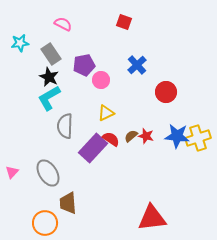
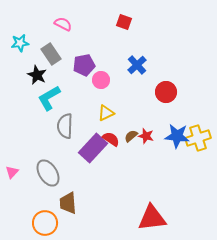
black star: moved 12 px left, 2 px up
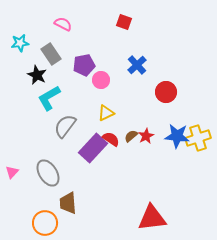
gray semicircle: rotated 35 degrees clockwise
red star: rotated 28 degrees clockwise
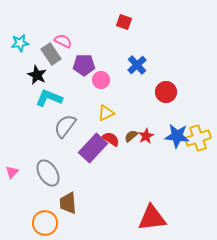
pink semicircle: moved 17 px down
purple pentagon: rotated 10 degrees clockwise
cyan L-shape: rotated 52 degrees clockwise
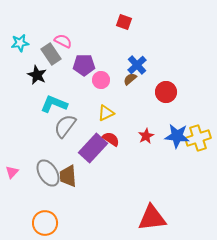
cyan L-shape: moved 5 px right, 6 px down
brown semicircle: moved 1 px left, 57 px up
brown trapezoid: moved 27 px up
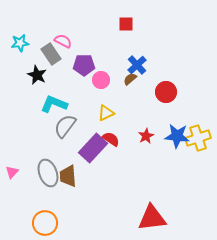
red square: moved 2 px right, 2 px down; rotated 21 degrees counterclockwise
gray ellipse: rotated 12 degrees clockwise
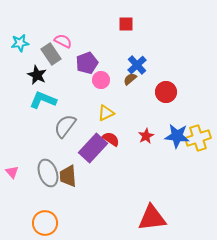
purple pentagon: moved 3 px right, 2 px up; rotated 20 degrees counterclockwise
cyan L-shape: moved 11 px left, 4 px up
pink triangle: rotated 24 degrees counterclockwise
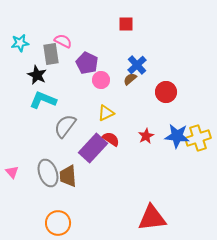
gray rectangle: rotated 25 degrees clockwise
purple pentagon: rotated 25 degrees counterclockwise
orange circle: moved 13 px right
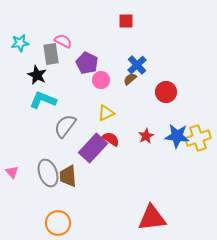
red square: moved 3 px up
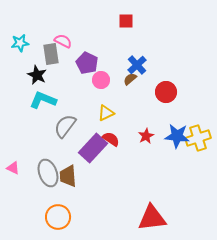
pink triangle: moved 1 px right, 4 px up; rotated 24 degrees counterclockwise
orange circle: moved 6 px up
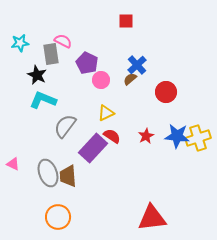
red semicircle: moved 1 px right, 3 px up
pink triangle: moved 4 px up
